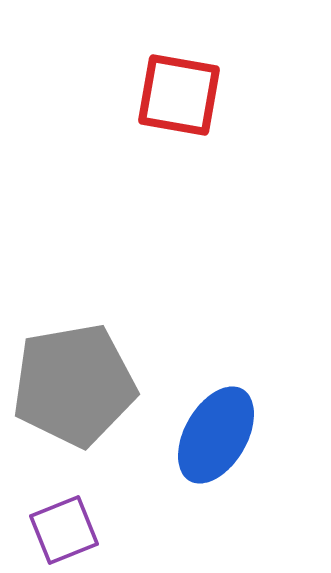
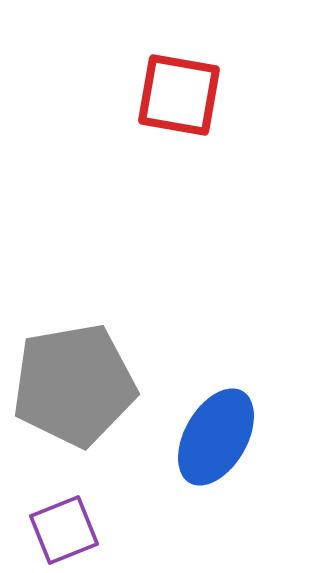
blue ellipse: moved 2 px down
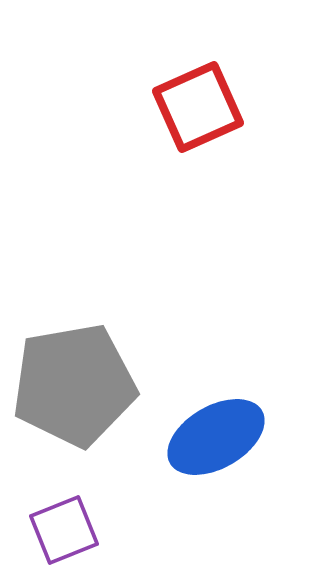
red square: moved 19 px right, 12 px down; rotated 34 degrees counterclockwise
blue ellipse: rotated 30 degrees clockwise
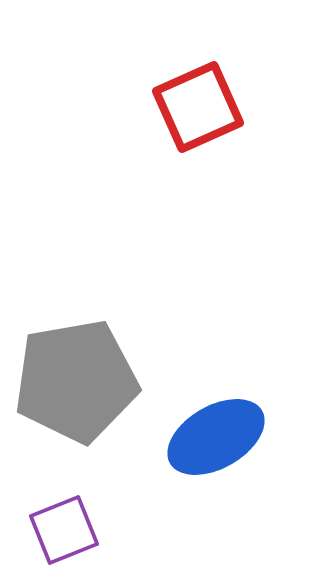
gray pentagon: moved 2 px right, 4 px up
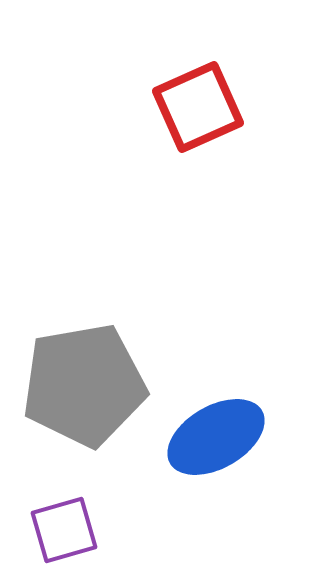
gray pentagon: moved 8 px right, 4 px down
purple square: rotated 6 degrees clockwise
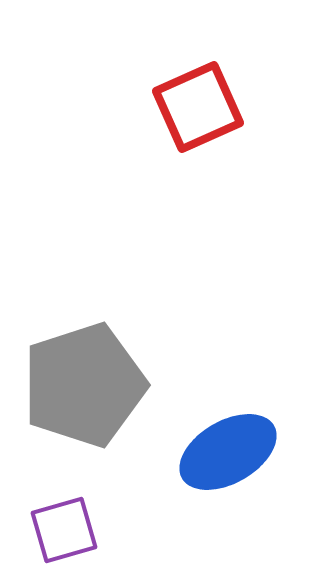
gray pentagon: rotated 8 degrees counterclockwise
blue ellipse: moved 12 px right, 15 px down
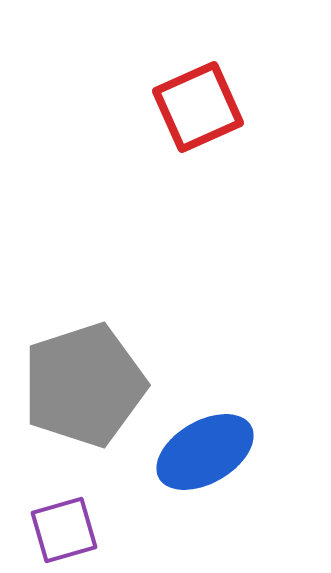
blue ellipse: moved 23 px left
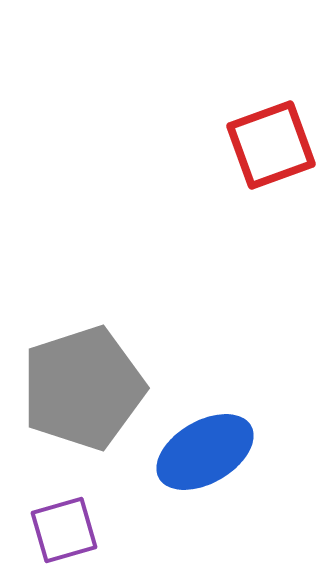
red square: moved 73 px right, 38 px down; rotated 4 degrees clockwise
gray pentagon: moved 1 px left, 3 px down
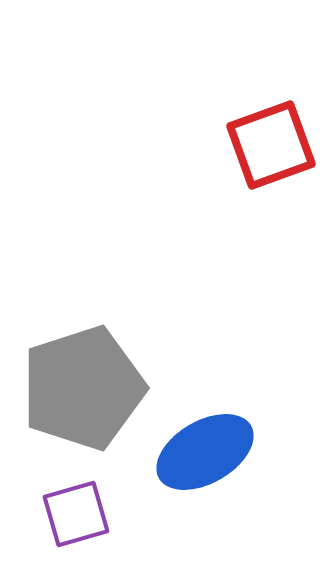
purple square: moved 12 px right, 16 px up
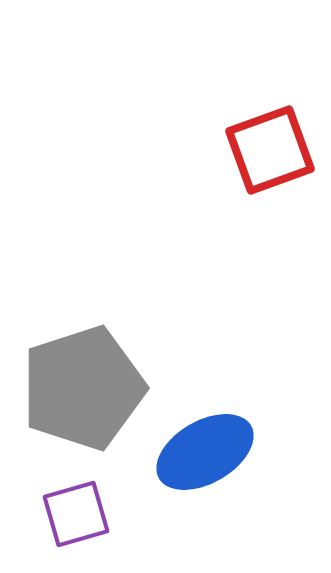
red square: moved 1 px left, 5 px down
